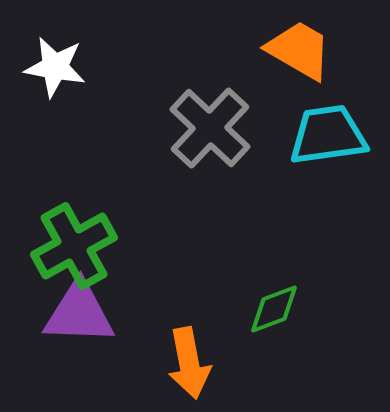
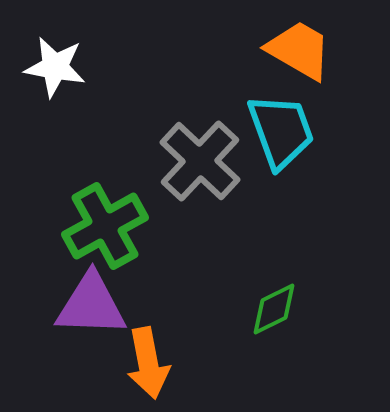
gray cross: moved 10 px left, 33 px down
cyan trapezoid: moved 47 px left, 4 px up; rotated 78 degrees clockwise
green cross: moved 31 px right, 20 px up
green diamond: rotated 6 degrees counterclockwise
purple triangle: moved 12 px right, 8 px up
orange arrow: moved 41 px left
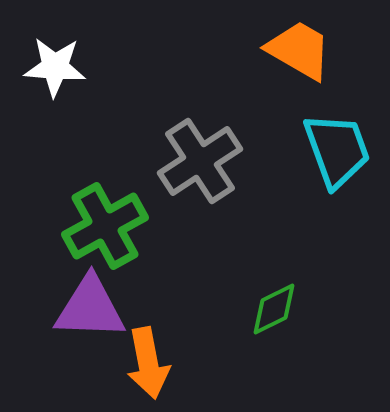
white star: rotated 6 degrees counterclockwise
cyan trapezoid: moved 56 px right, 19 px down
gray cross: rotated 14 degrees clockwise
purple triangle: moved 1 px left, 3 px down
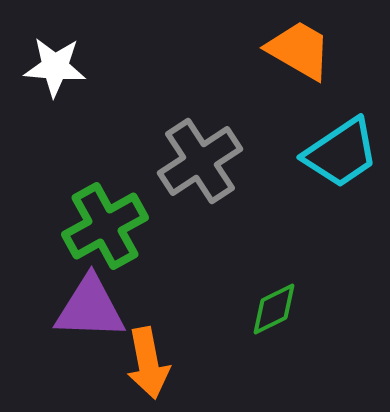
cyan trapezoid: moved 4 px right, 3 px down; rotated 76 degrees clockwise
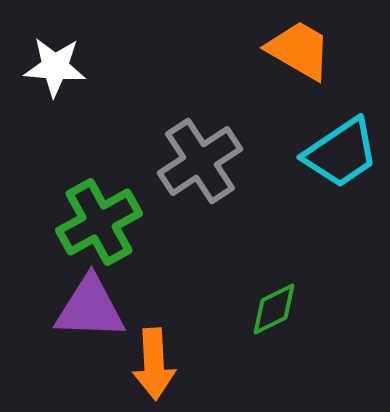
green cross: moved 6 px left, 4 px up
orange arrow: moved 6 px right, 1 px down; rotated 8 degrees clockwise
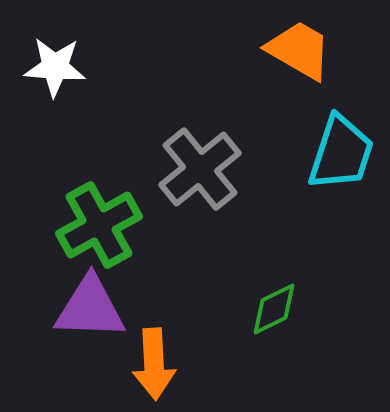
cyan trapezoid: rotated 38 degrees counterclockwise
gray cross: moved 8 px down; rotated 6 degrees counterclockwise
green cross: moved 3 px down
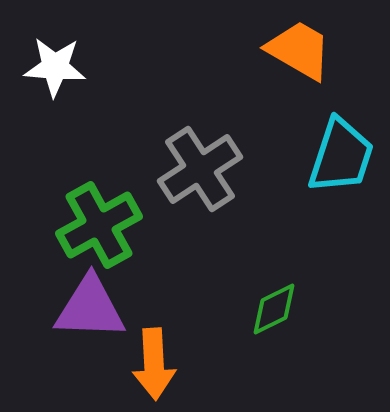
cyan trapezoid: moved 3 px down
gray cross: rotated 6 degrees clockwise
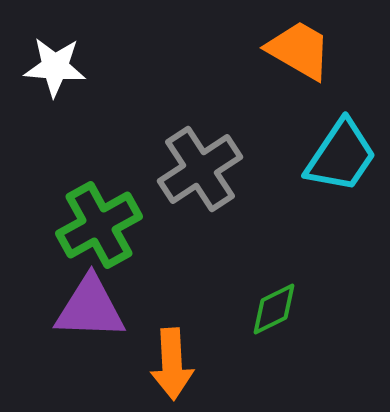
cyan trapezoid: rotated 16 degrees clockwise
orange arrow: moved 18 px right
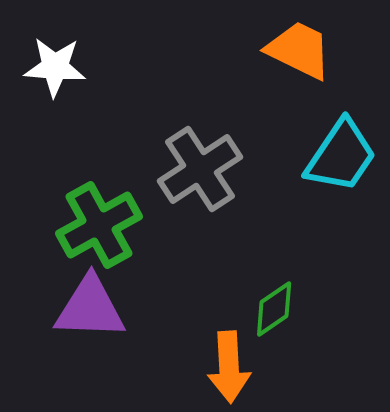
orange trapezoid: rotated 4 degrees counterclockwise
green diamond: rotated 8 degrees counterclockwise
orange arrow: moved 57 px right, 3 px down
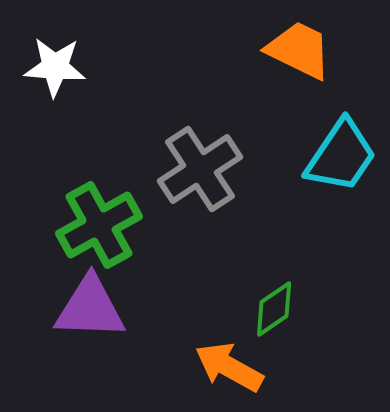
orange arrow: rotated 122 degrees clockwise
